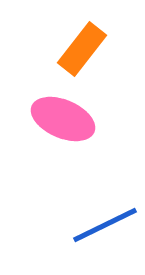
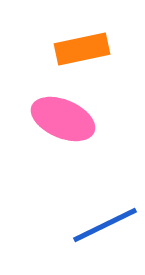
orange rectangle: rotated 40 degrees clockwise
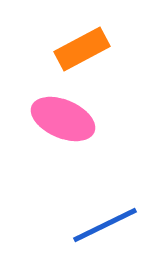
orange rectangle: rotated 16 degrees counterclockwise
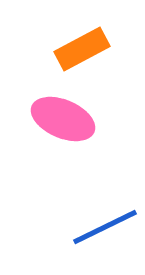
blue line: moved 2 px down
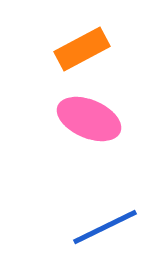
pink ellipse: moved 26 px right
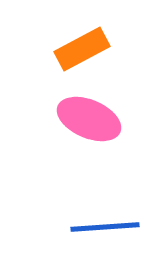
blue line: rotated 22 degrees clockwise
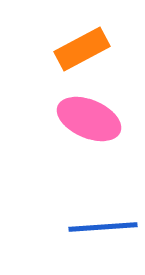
blue line: moved 2 px left
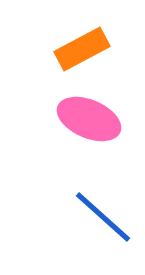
blue line: moved 10 px up; rotated 46 degrees clockwise
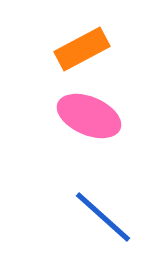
pink ellipse: moved 3 px up
